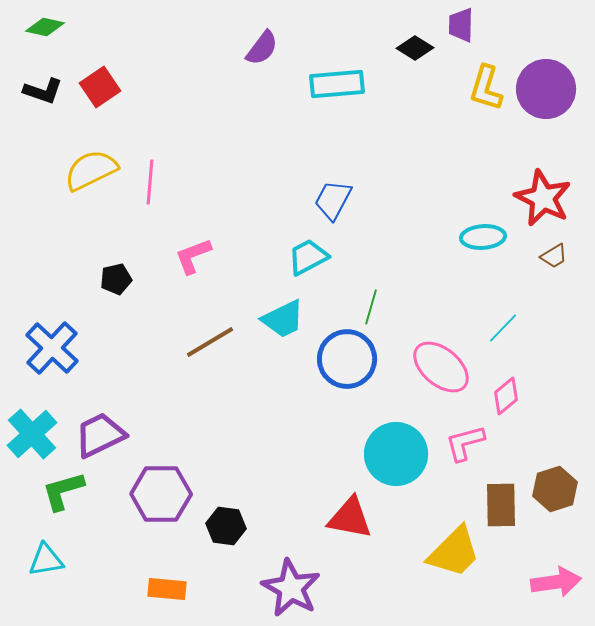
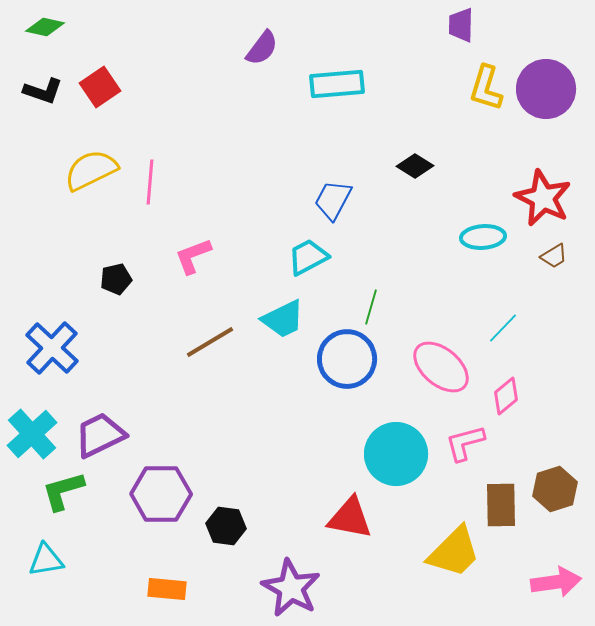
black diamond at (415, 48): moved 118 px down
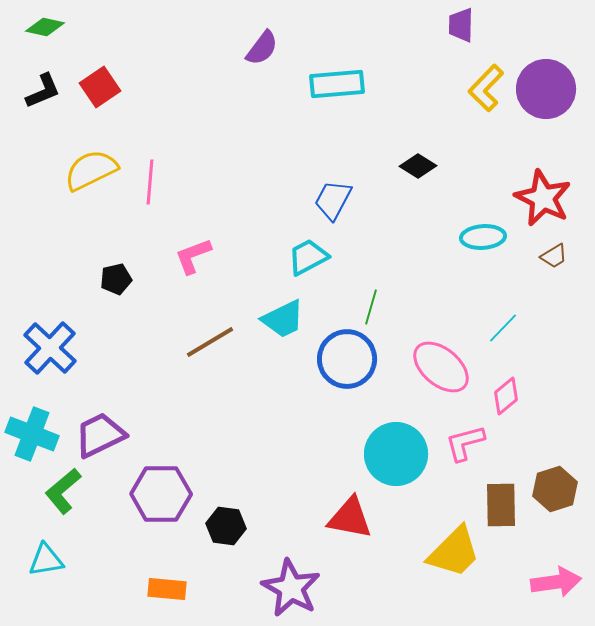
yellow L-shape at (486, 88): rotated 27 degrees clockwise
black L-shape at (43, 91): rotated 42 degrees counterclockwise
black diamond at (415, 166): moved 3 px right
blue cross at (52, 348): moved 2 px left
cyan cross at (32, 434): rotated 27 degrees counterclockwise
green L-shape at (63, 491): rotated 24 degrees counterclockwise
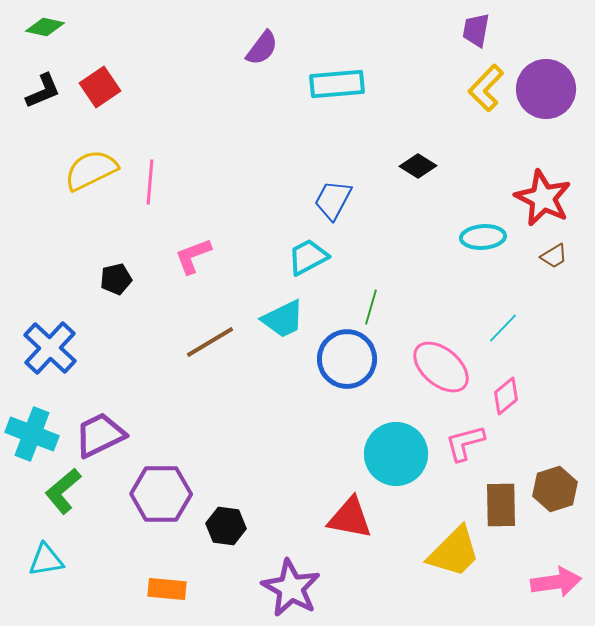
purple trapezoid at (461, 25): moved 15 px right, 5 px down; rotated 9 degrees clockwise
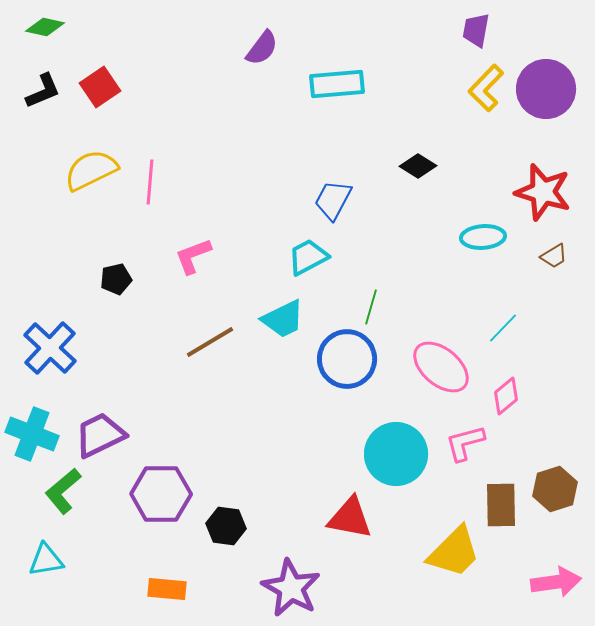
red star at (543, 198): moved 6 px up; rotated 10 degrees counterclockwise
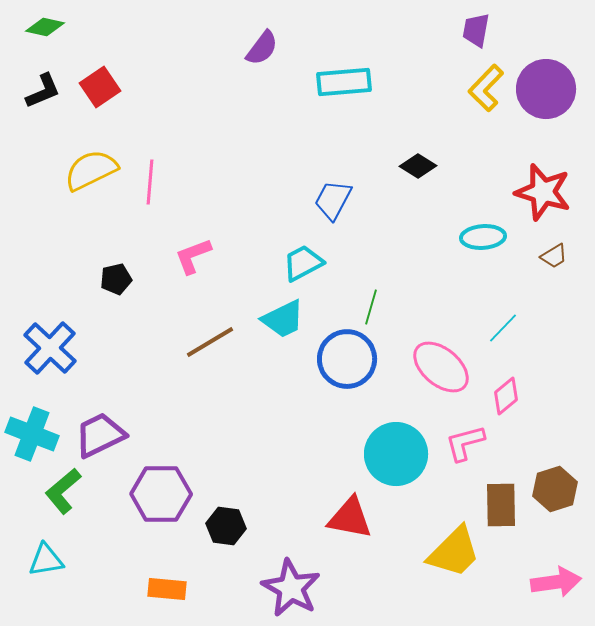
cyan rectangle at (337, 84): moved 7 px right, 2 px up
cyan trapezoid at (308, 257): moved 5 px left, 6 px down
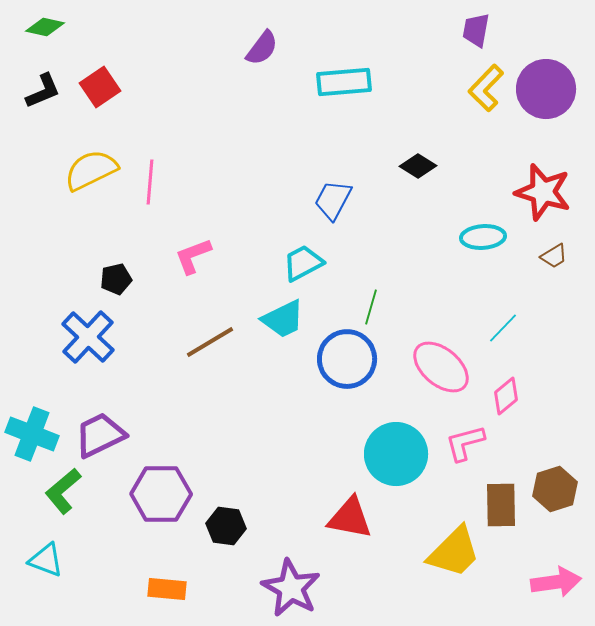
blue cross at (50, 348): moved 38 px right, 11 px up
cyan triangle at (46, 560): rotated 30 degrees clockwise
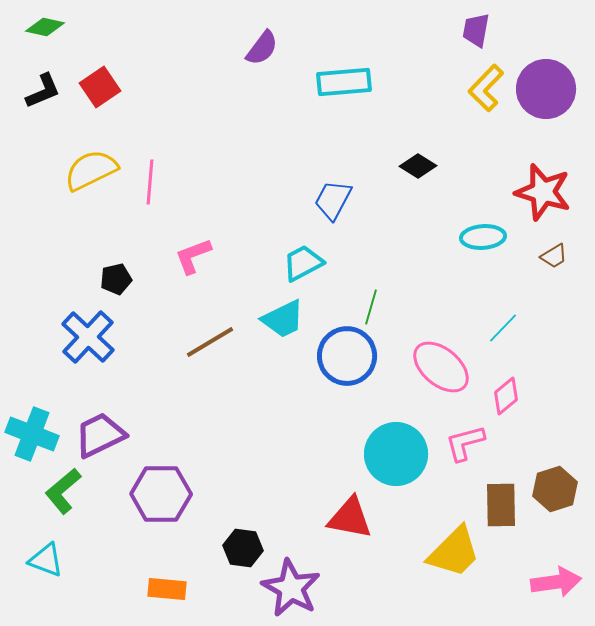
blue circle at (347, 359): moved 3 px up
black hexagon at (226, 526): moved 17 px right, 22 px down
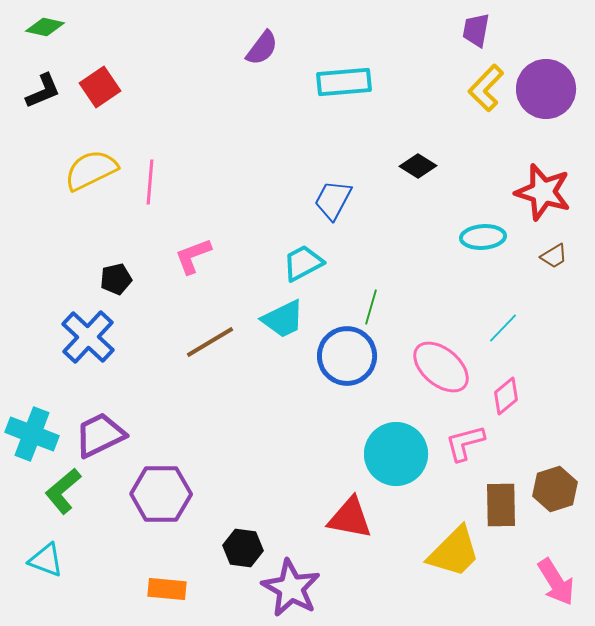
pink arrow at (556, 582): rotated 66 degrees clockwise
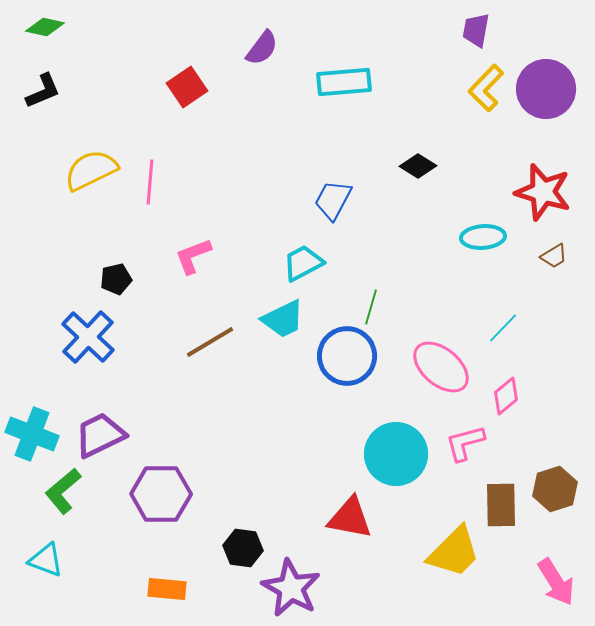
red square at (100, 87): moved 87 px right
